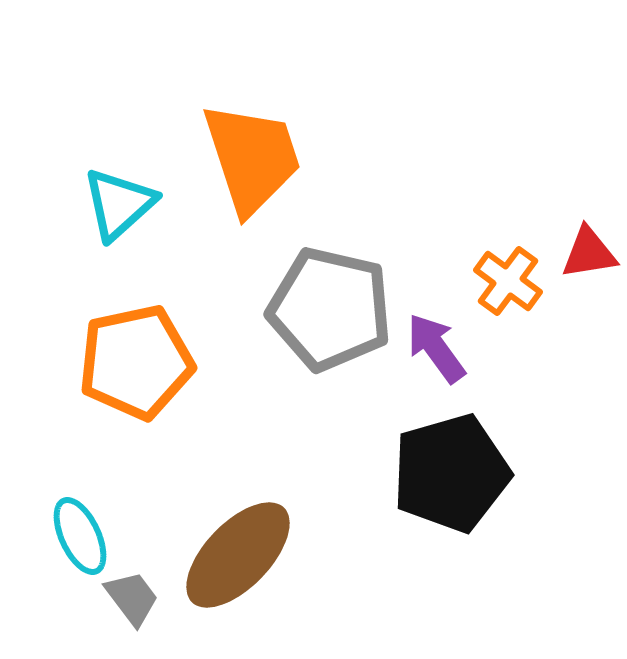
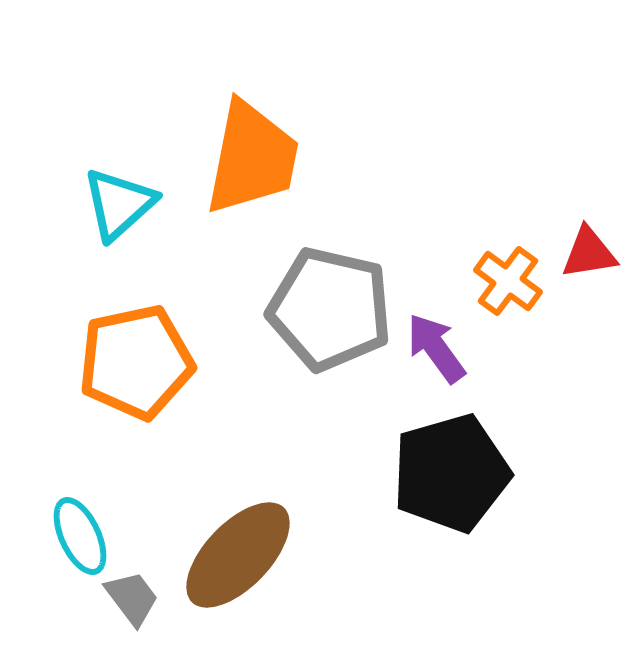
orange trapezoid: rotated 29 degrees clockwise
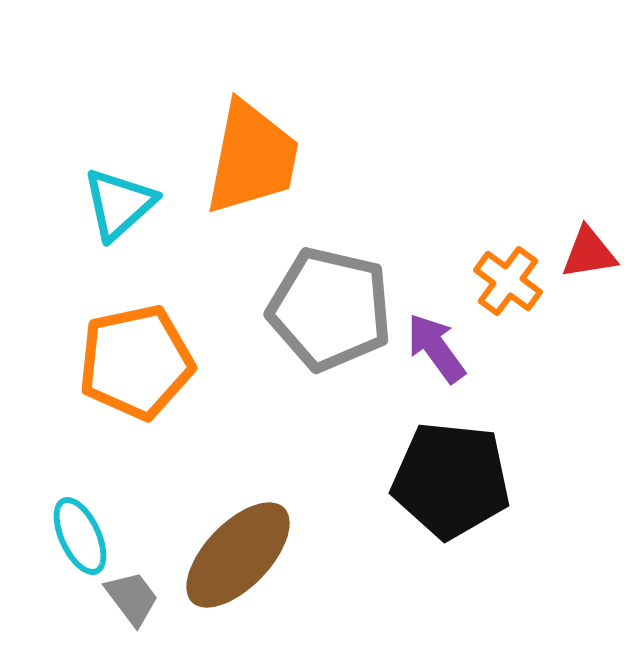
black pentagon: moved 7 px down; rotated 22 degrees clockwise
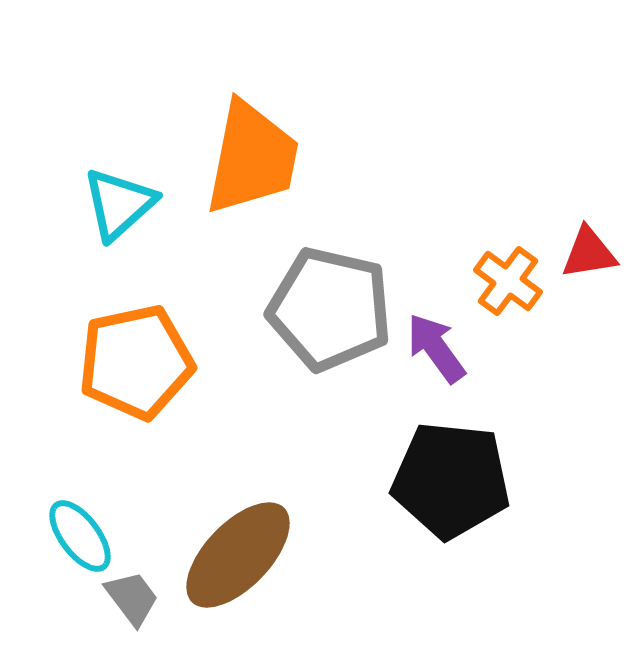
cyan ellipse: rotated 12 degrees counterclockwise
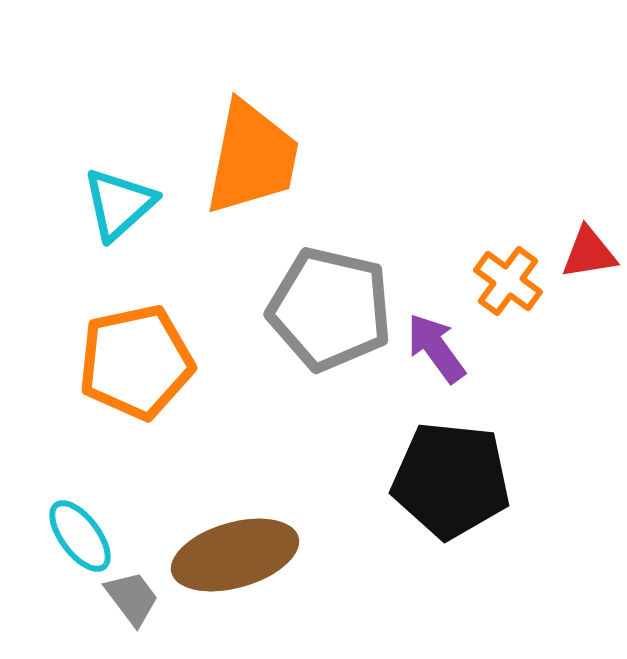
brown ellipse: moved 3 px left; rotated 30 degrees clockwise
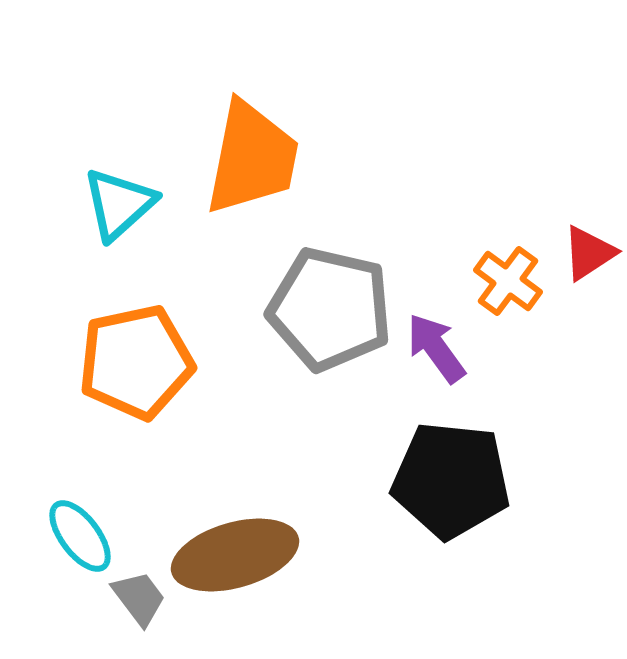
red triangle: rotated 24 degrees counterclockwise
gray trapezoid: moved 7 px right
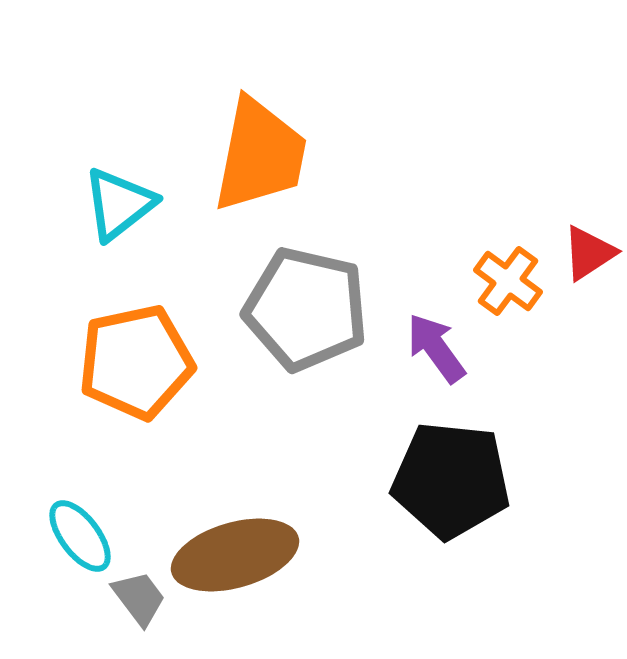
orange trapezoid: moved 8 px right, 3 px up
cyan triangle: rotated 4 degrees clockwise
gray pentagon: moved 24 px left
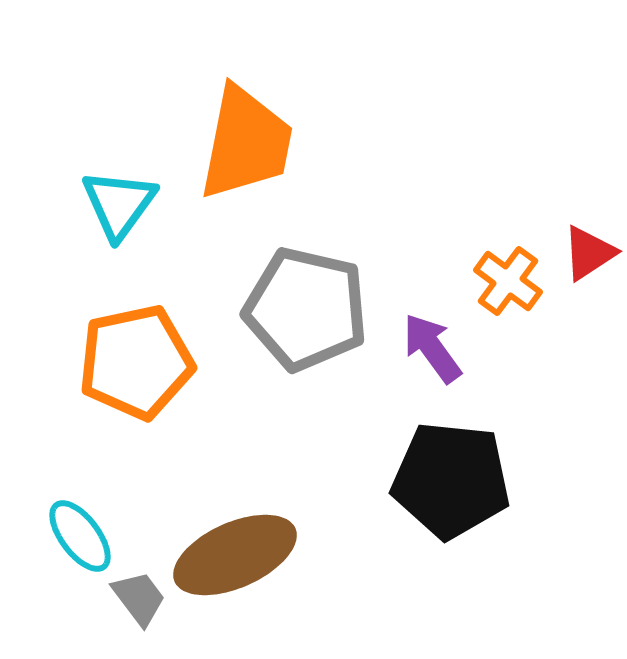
orange trapezoid: moved 14 px left, 12 px up
cyan triangle: rotated 16 degrees counterclockwise
purple arrow: moved 4 px left
brown ellipse: rotated 8 degrees counterclockwise
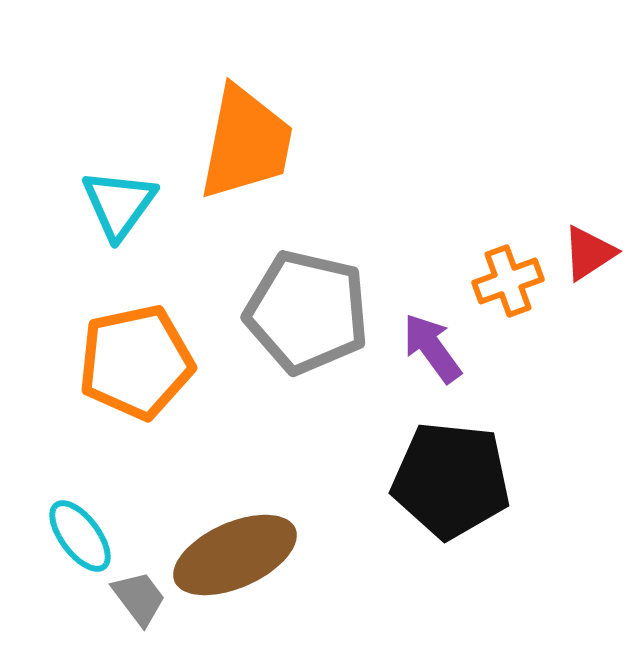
orange cross: rotated 34 degrees clockwise
gray pentagon: moved 1 px right, 3 px down
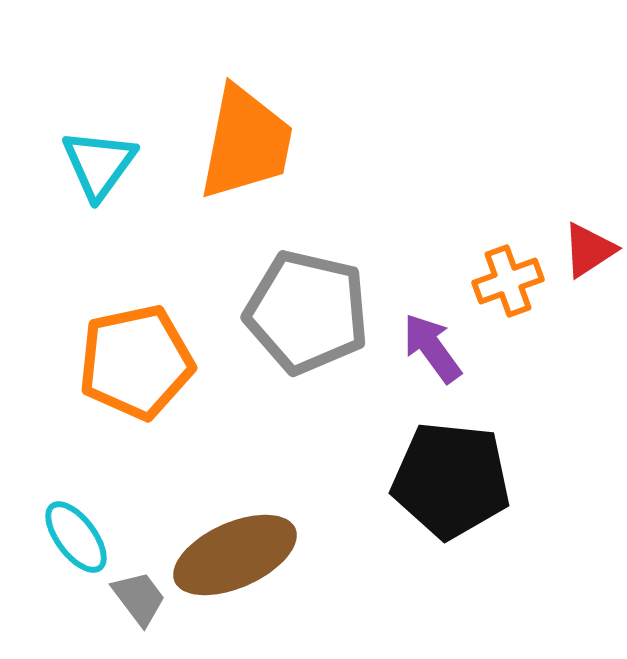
cyan triangle: moved 20 px left, 40 px up
red triangle: moved 3 px up
cyan ellipse: moved 4 px left, 1 px down
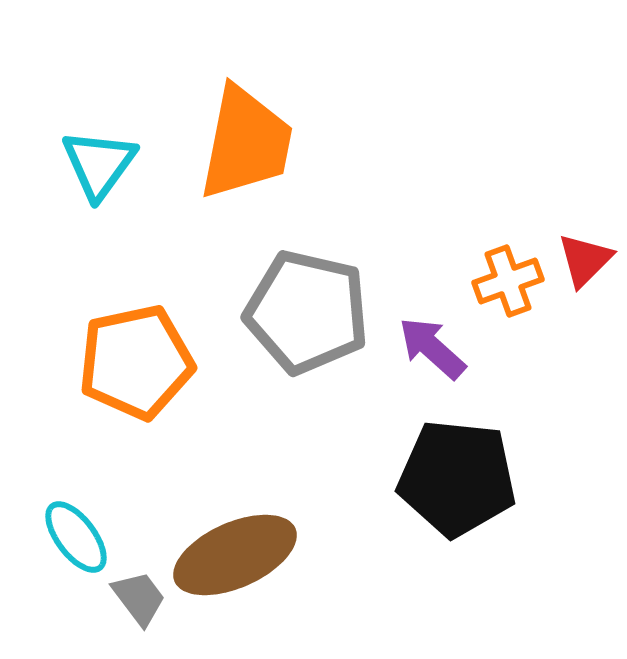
red triangle: moved 4 px left, 10 px down; rotated 12 degrees counterclockwise
purple arrow: rotated 12 degrees counterclockwise
black pentagon: moved 6 px right, 2 px up
